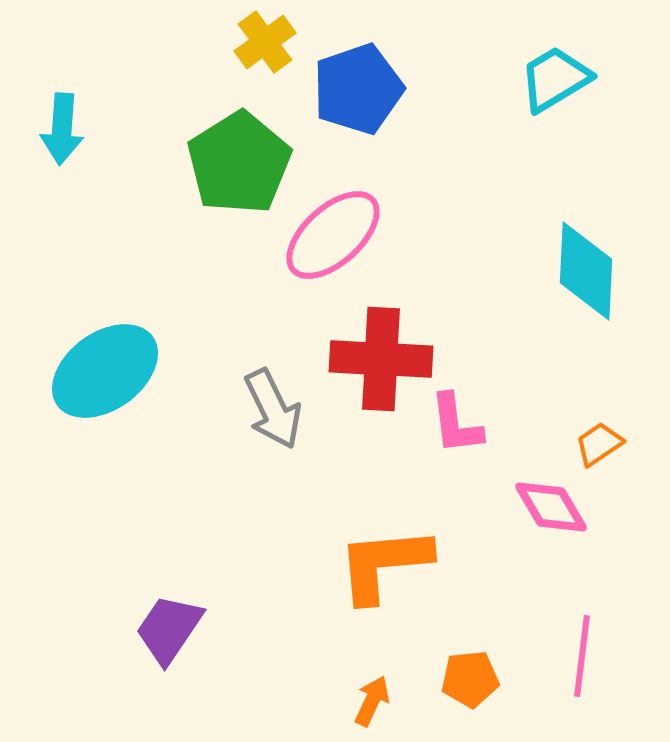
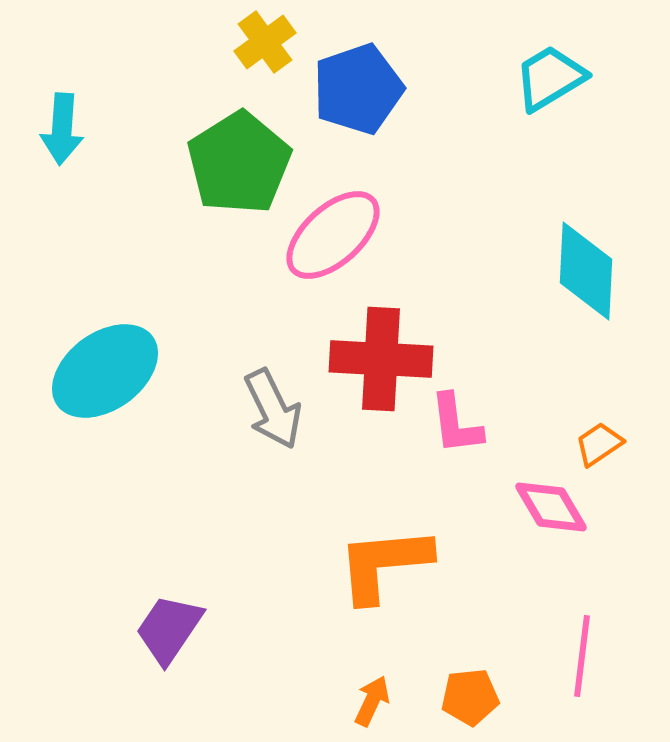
cyan trapezoid: moved 5 px left, 1 px up
orange pentagon: moved 18 px down
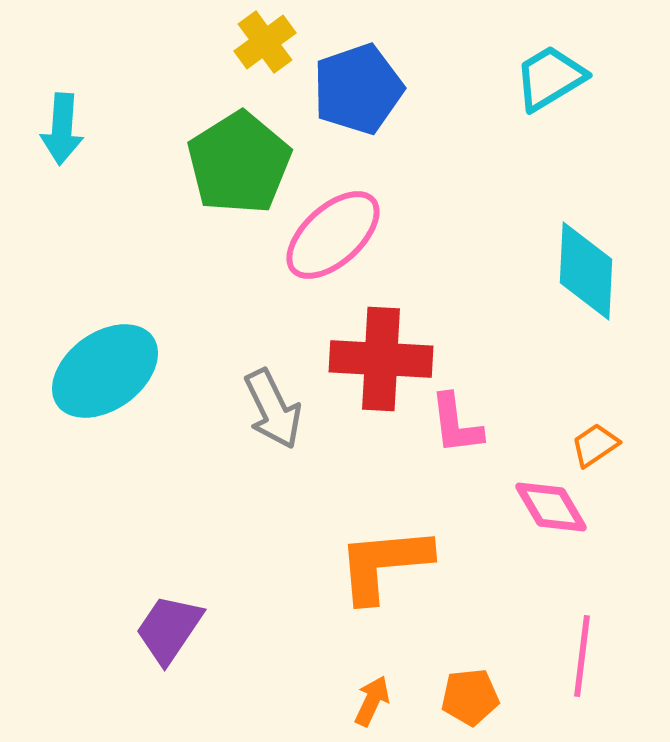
orange trapezoid: moved 4 px left, 1 px down
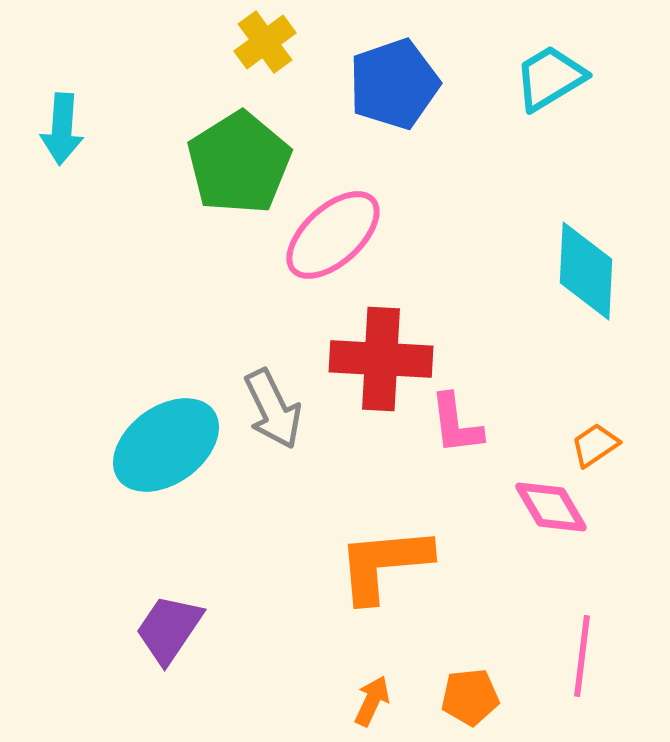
blue pentagon: moved 36 px right, 5 px up
cyan ellipse: moved 61 px right, 74 px down
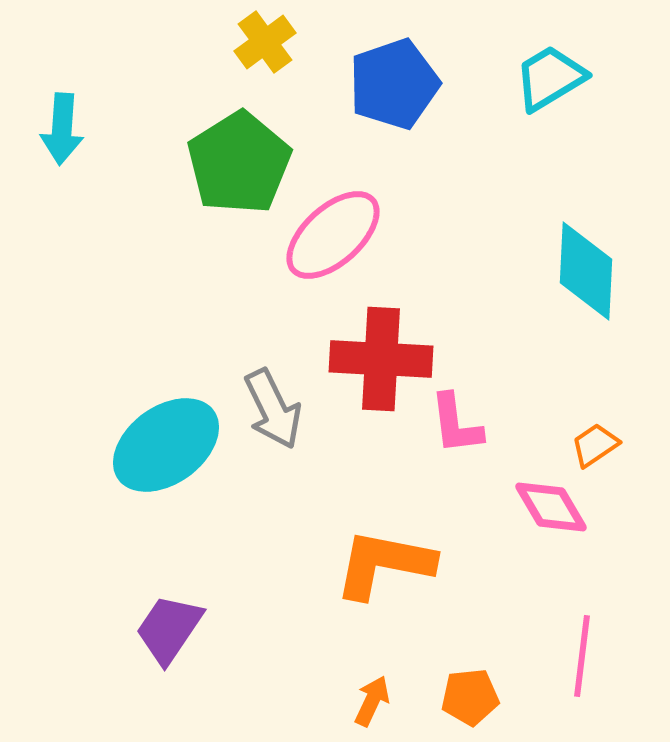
orange L-shape: rotated 16 degrees clockwise
